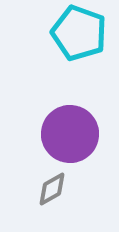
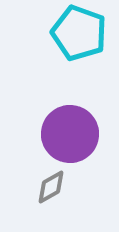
gray diamond: moved 1 px left, 2 px up
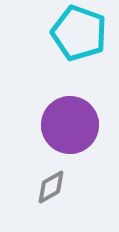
purple circle: moved 9 px up
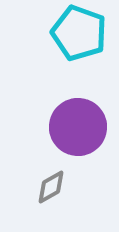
purple circle: moved 8 px right, 2 px down
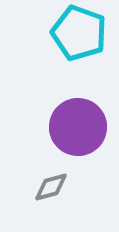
gray diamond: rotated 15 degrees clockwise
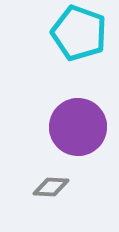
gray diamond: rotated 18 degrees clockwise
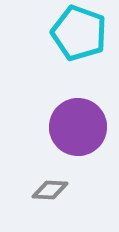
gray diamond: moved 1 px left, 3 px down
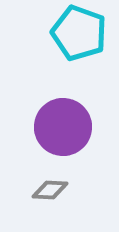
purple circle: moved 15 px left
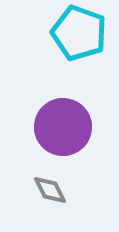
gray diamond: rotated 60 degrees clockwise
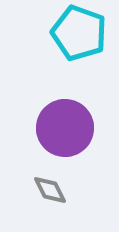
purple circle: moved 2 px right, 1 px down
